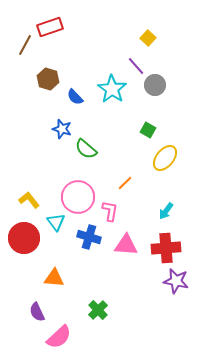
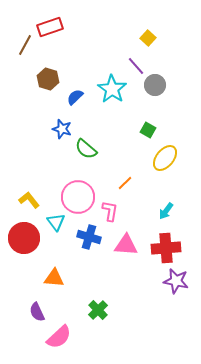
blue semicircle: rotated 90 degrees clockwise
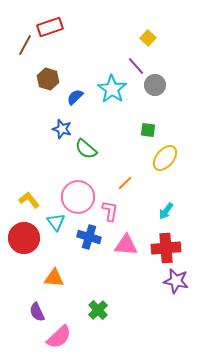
green square: rotated 21 degrees counterclockwise
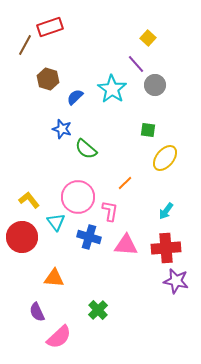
purple line: moved 2 px up
red circle: moved 2 px left, 1 px up
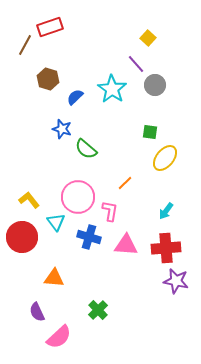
green square: moved 2 px right, 2 px down
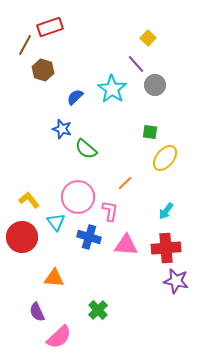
brown hexagon: moved 5 px left, 9 px up
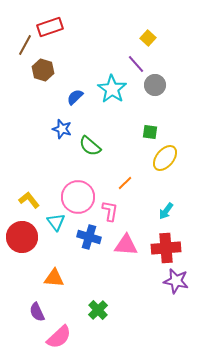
green semicircle: moved 4 px right, 3 px up
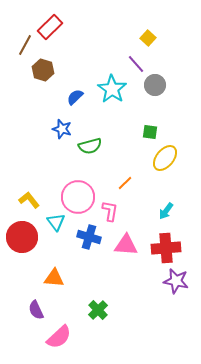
red rectangle: rotated 25 degrees counterclockwise
green semicircle: rotated 55 degrees counterclockwise
purple semicircle: moved 1 px left, 2 px up
